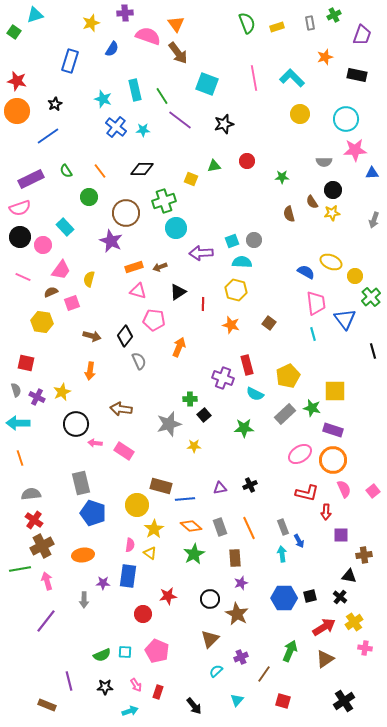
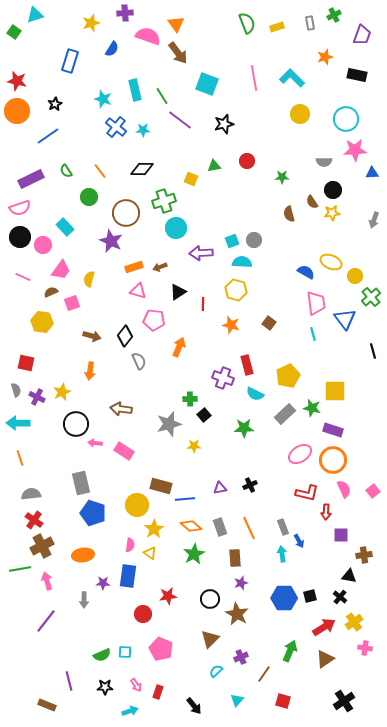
pink pentagon at (157, 651): moved 4 px right, 2 px up
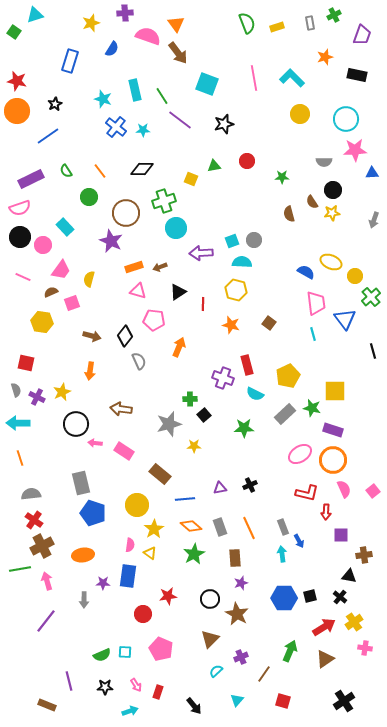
brown rectangle at (161, 486): moved 1 px left, 12 px up; rotated 25 degrees clockwise
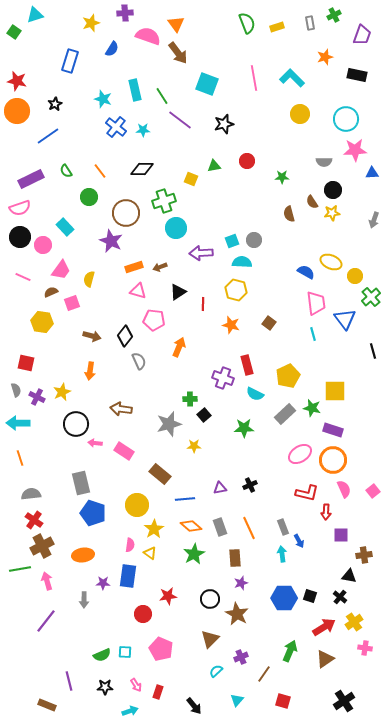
black square at (310, 596): rotated 32 degrees clockwise
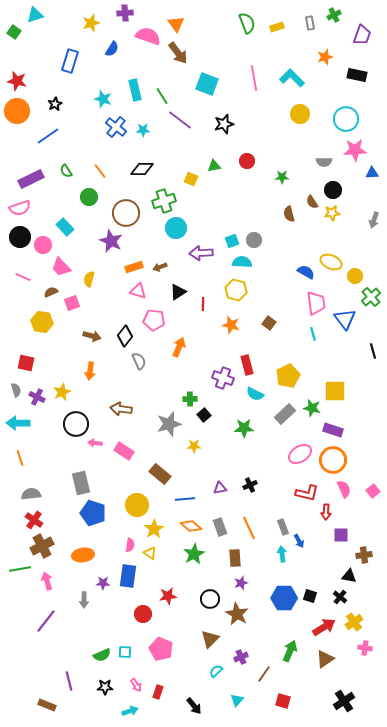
pink trapezoid at (61, 270): moved 3 px up; rotated 100 degrees clockwise
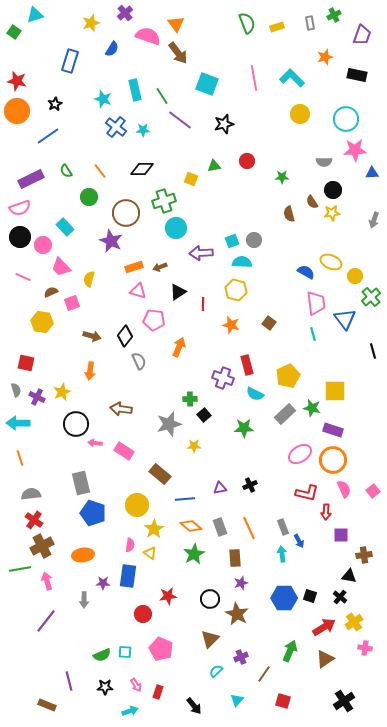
purple cross at (125, 13): rotated 35 degrees counterclockwise
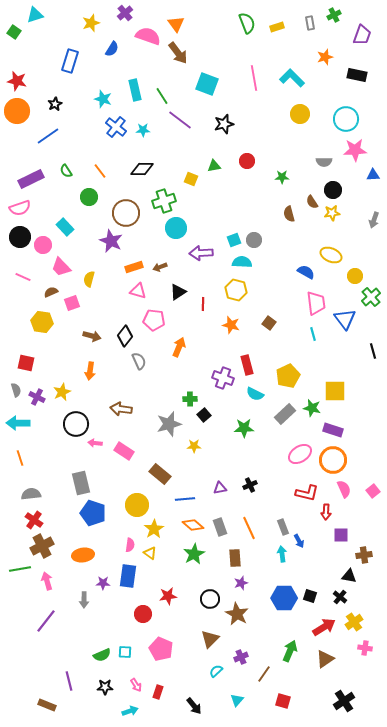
blue triangle at (372, 173): moved 1 px right, 2 px down
cyan square at (232, 241): moved 2 px right, 1 px up
yellow ellipse at (331, 262): moved 7 px up
orange diamond at (191, 526): moved 2 px right, 1 px up
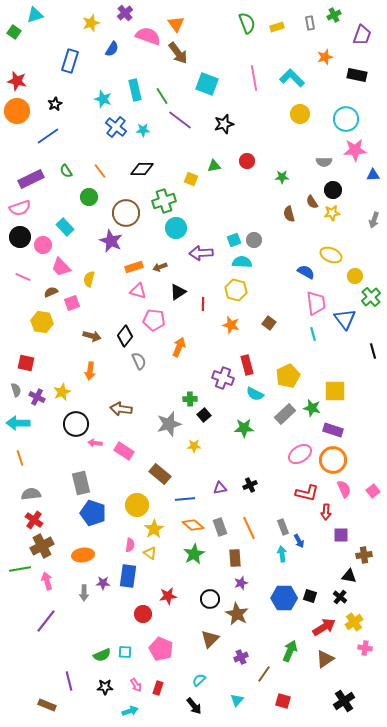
gray arrow at (84, 600): moved 7 px up
cyan semicircle at (216, 671): moved 17 px left, 9 px down
red rectangle at (158, 692): moved 4 px up
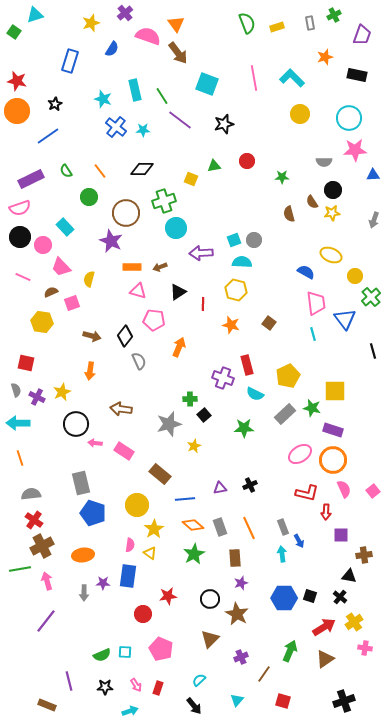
cyan circle at (346, 119): moved 3 px right, 1 px up
orange rectangle at (134, 267): moved 2 px left; rotated 18 degrees clockwise
yellow star at (194, 446): rotated 24 degrees counterclockwise
black cross at (344, 701): rotated 15 degrees clockwise
